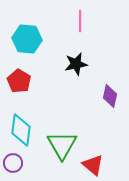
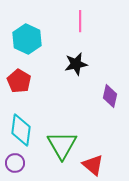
cyan hexagon: rotated 20 degrees clockwise
purple circle: moved 2 px right
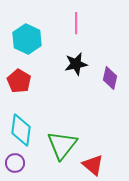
pink line: moved 4 px left, 2 px down
purple diamond: moved 18 px up
green triangle: rotated 8 degrees clockwise
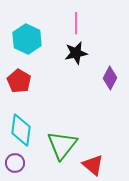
black star: moved 11 px up
purple diamond: rotated 15 degrees clockwise
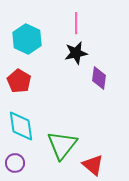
purple diamond: moved 11 px left; rotated 20 degrees counterclockwise
cyan diamond: moved 4 px up; rotated 16 degrees counterclockwise
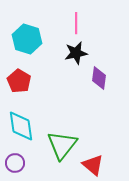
cyan hexagon: rotated 8 degrees counterclockwise
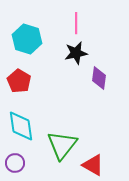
red triangle: rotated 10 degrees counterclockwise
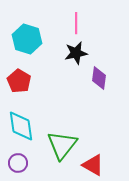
purple circle: moved 3 px right
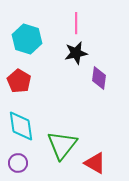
red triangle: moved 2 px right, 2 px up
